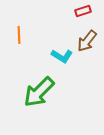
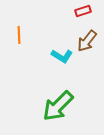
green arrow: moved 19 px right, 14 px down
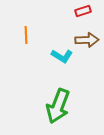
orange line: moved 7 px right
brown arrow: moved 1 px up; rotated 130 degrees counterclockwise
green arrow: rotated 24 degrees counterclockwise
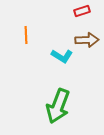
red rectangle: moved 1 px left
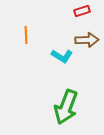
green arrow: moved 8 px right, 1 px down
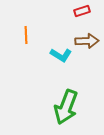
brown arrow: moved 1 px down
cyan L-shape: moved 1 px left, 1 px up
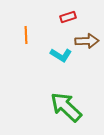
red rectangle: moved 14 px left, 6 px down
green arrow: rotated 112 degrees clockwise
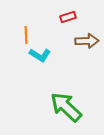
cyan L-shape: moved 21 px left
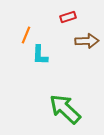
orange line: rotated 24 degrees clockwise
cyan L-shape: rotated 60 degrees clockwise
green arrow: moved 1 px left, 2 px down
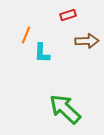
red rectangle: moved 2 px up
cyan L-shape: moved 2 px right, 2 px up
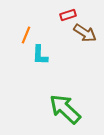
brown arrow: moved 2 px left, 8 px up; rotated 35 degrees clockwise
cyan L-shape: moved 2 px left, 2 px down
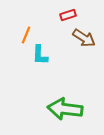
brown arrow: moved 1 px left, 5 px down
green arrow: rotated 36 degrees counterclockwise
